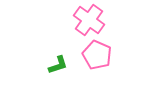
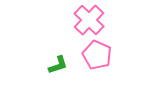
pink cross: rotated 8 degrees clockwise
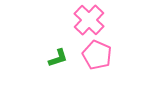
green L-shape: moved 7 px up
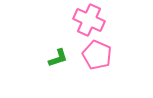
pink cross: rotated 20 degrees counterclockwise
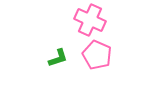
pink cross: moved 1 px right
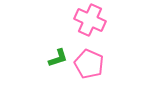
pink pentagon: moved 8 px left, 9 px down
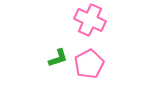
pink pentagon: rotated 20 degrees clockwise
